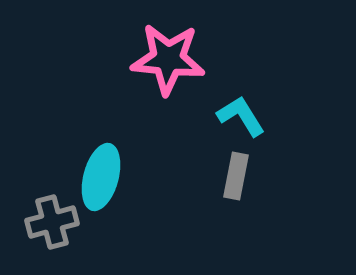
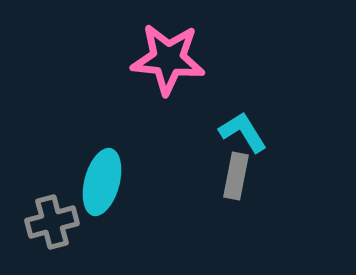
cyan L-shape: moved 2 px right, 16 px down
cyan ellipse: moved 1 px right, 5 px down
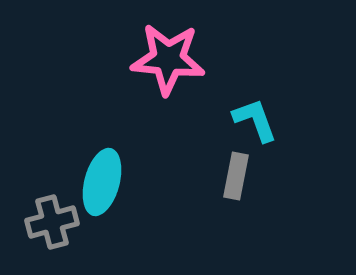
cyan L-shape: moved 12 px right, 12 px up; rotated 12 degrees clockwise
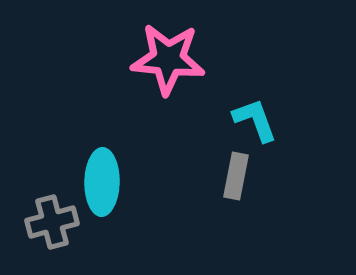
cyan ellipse: rotated 14 degrees counterclockwise
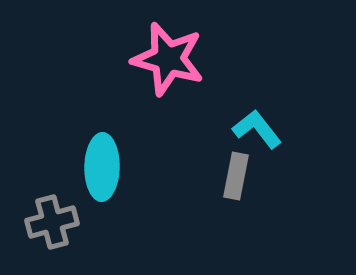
pink star: rotated 10 degrees clockwise
cyan L-shape: moved 2 px right, 9 px down; rotated 18 degrees counterclockwise
cyan ellipse: moved 15 px up
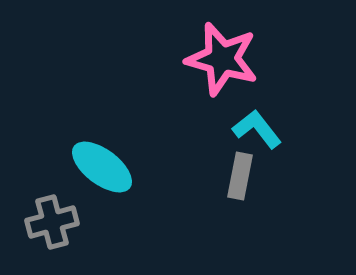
pink star: moved 54 px right
cyan ellipse: rotated 54 degrees counterclockwise
gray rectangle: moved 4 px right
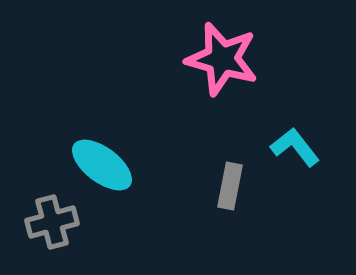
cyan L-shape: moved 38 px right, 18 px down
cyan ellipse: moved 2 px up
gray rectangle: moved 10 px left, 10 px down
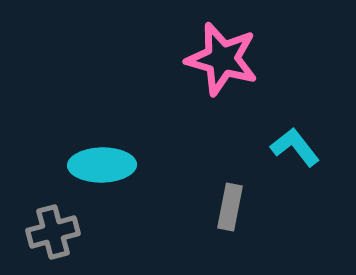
cyan ellipse: rotated 38 degrees counterclockwise
gray rectangle: moved 21 px down
gray cross: moved 1 px right, 10 px down
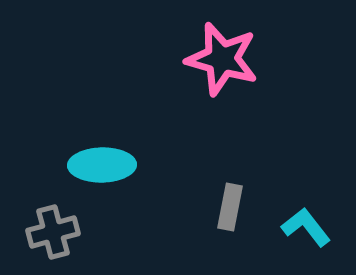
cyan L-shape: moved 11 px right, 80 px down
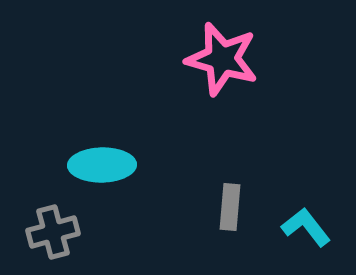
gray rectangle: rotated 6 degrees counterclockwise
